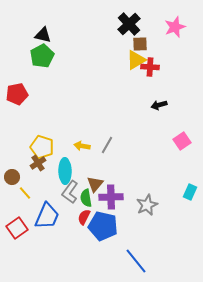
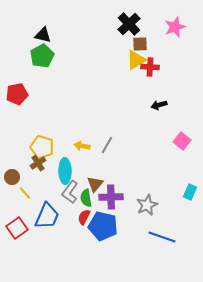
pink square: rotated 18 degrees counterclockwise
blue line: moved 26 px right, 24 px up; rotated 32 degrees counterclockwise
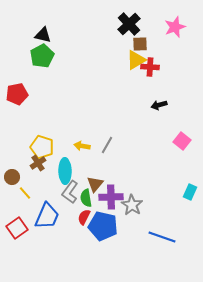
gray star: moved 15 px left; rotated 15 degrees counterclockwise
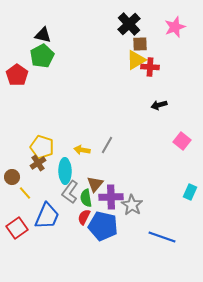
red pentagon: moved 19 px up; rotated 25 degrees counterclockwise
yellow arrow: moved 4 px down
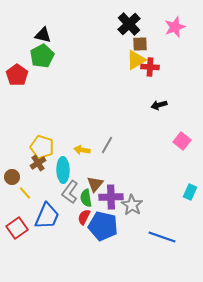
cyan ellipse: moved 2 px left, 1 px up
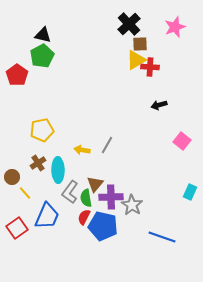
yellow pentagon: moved 17 px up; rotated 30 degrees counterclockwise
cyan ellipse: moved 5 px left
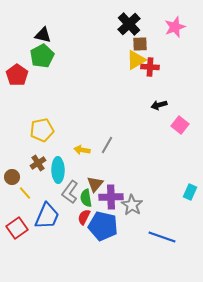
pink square: moved 2 px left, 16 px up
